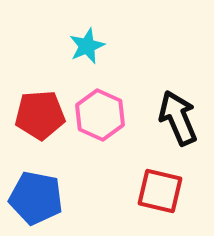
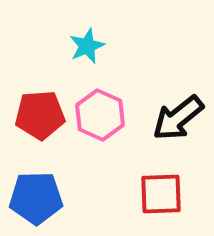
black arrow: rotated 106 degrees counterclockwise
red square: moved 1 px right, 3 px down; rotated 15 degrees counterclockwise
blue pentagon: rotated 12 degrees counterclockwise
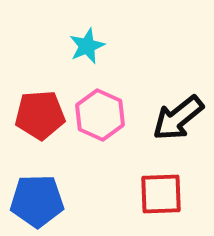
blue pentagon: moved 1 px right, 3 px down
